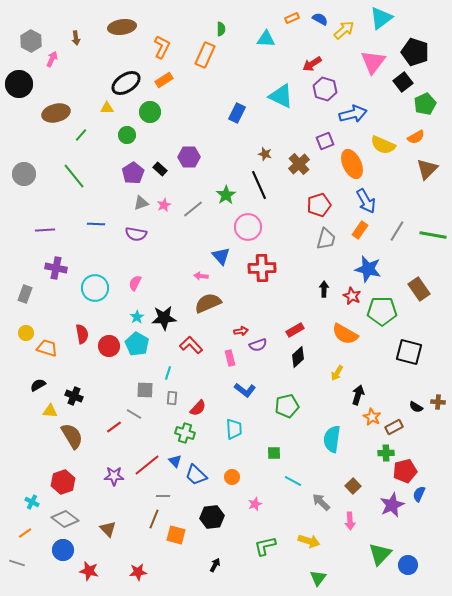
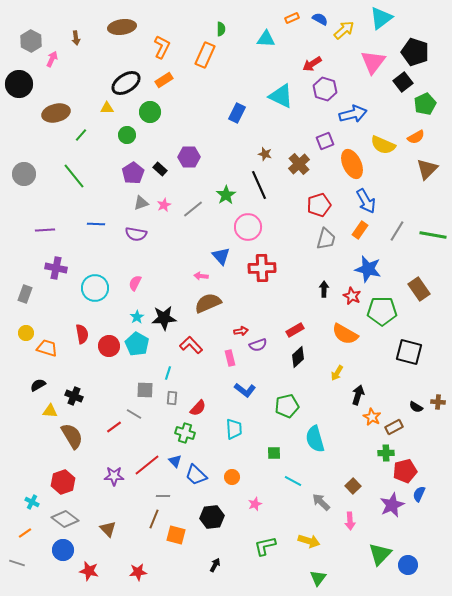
cyan semicircle at (332, 439): moved 17 px left; rotated 24 degrees counterclockwise
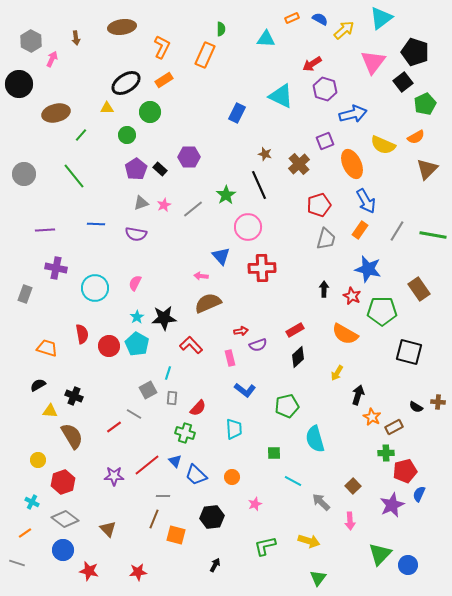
purple pentagon at (133, 173): moved 3 px right, 4 px up
yellow circle at (26, 333): moved 12 px right, 127 px down
gray square at (145, 390): moved 3 px right; rotated 30 degrees counterclockwise
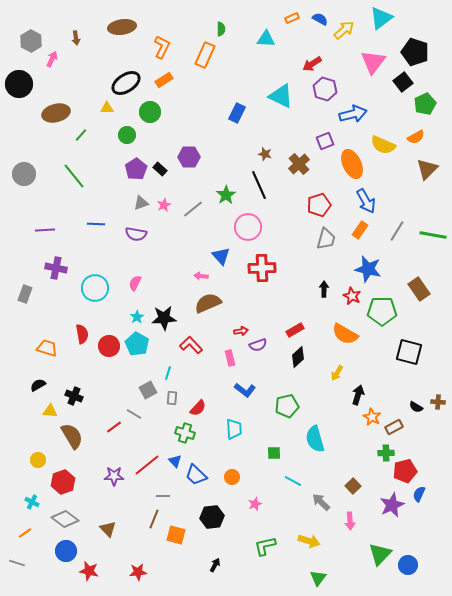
blue circle at (63, 550): moved 3 px right, 1 px down
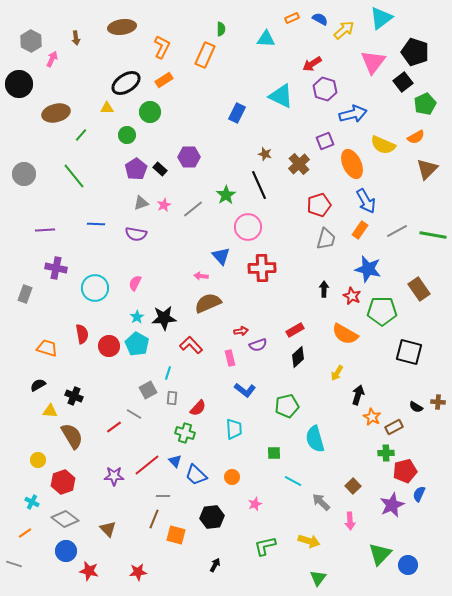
gray line at (397, 231): rotated 30 degrees clockwise
gray line at (17, 563): moved 3 px left, 1 px down
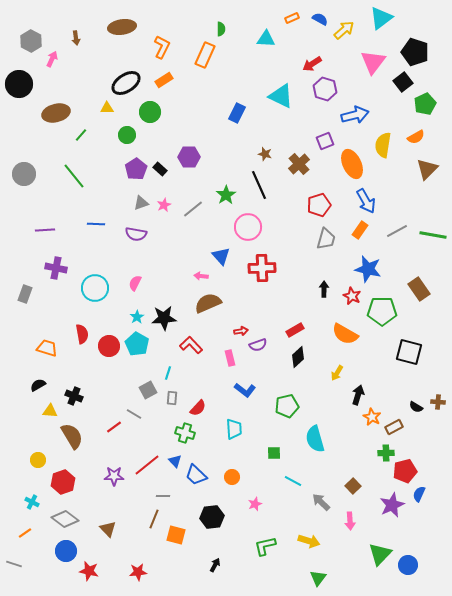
blue arrow at (353, 114): moved 2 px right, 1 px down
yellow semicircle at (383, 145): rotated 75 degrees clockwise
